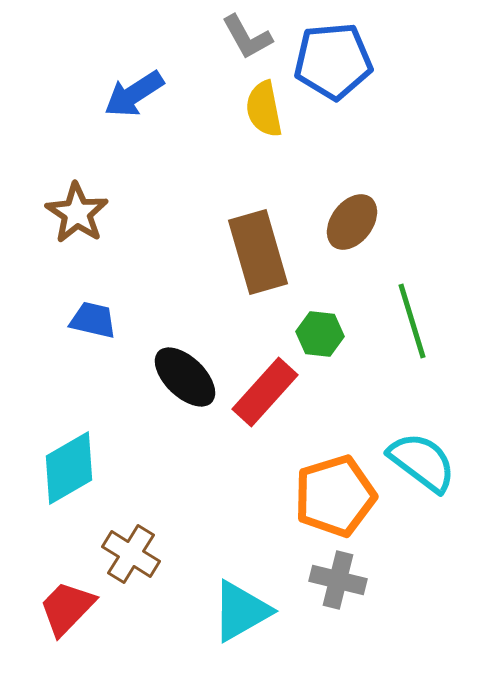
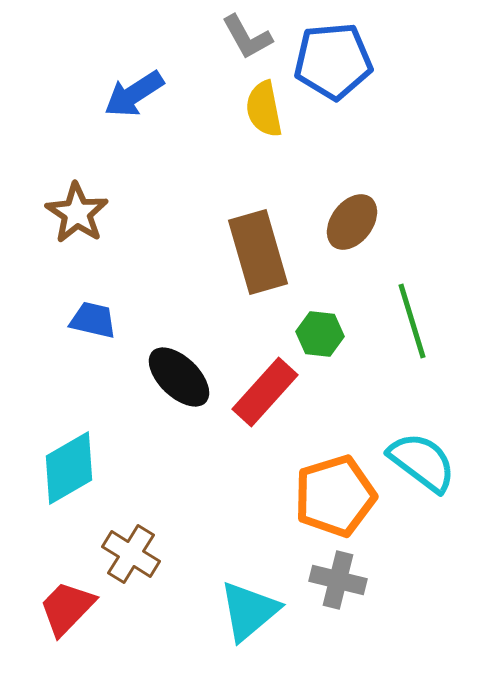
black ellipse: moved 6 px left
cyan triangle: moved 8 px right; rotated 10 degrees counterclockwise
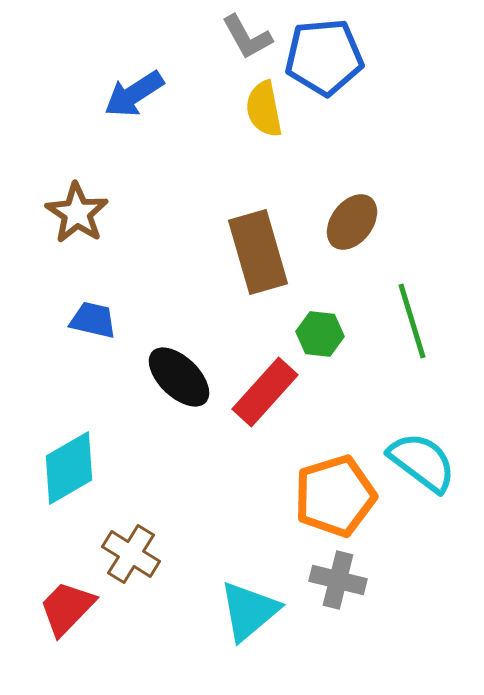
blue pentagon: moved 9 px left, 4 px up
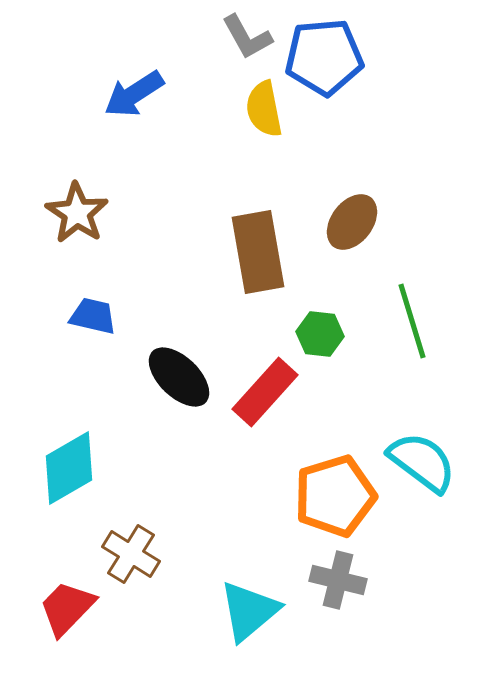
brown rectangle: rotated 6 degrees clockwise
blue trapezoid: moved 4 px up
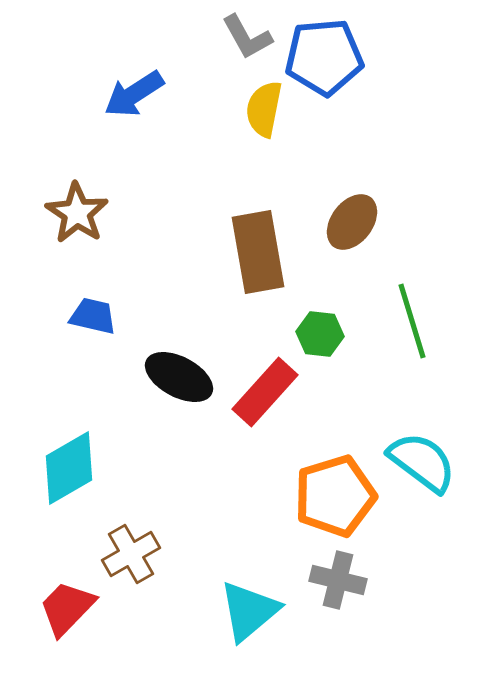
yellow semicircle: rotated 22 degrees clockwise
black ellipse: rotated 16 degrees counterclockwise
brown cross: rotated 28 degrees clockwise
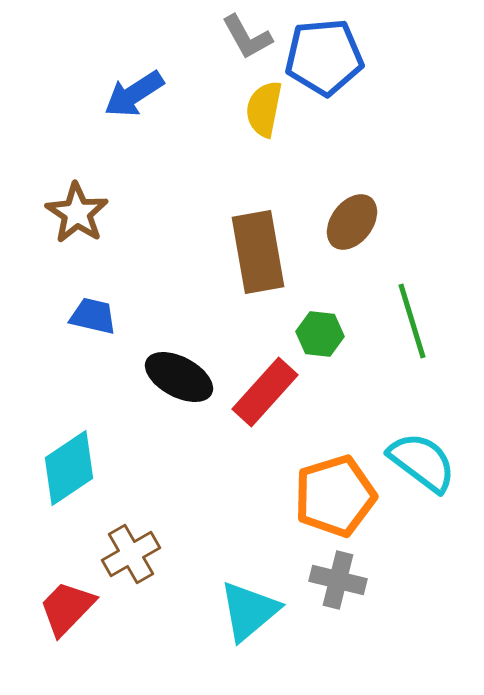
cyan diamond: rotated 4 degrees counterclockwise
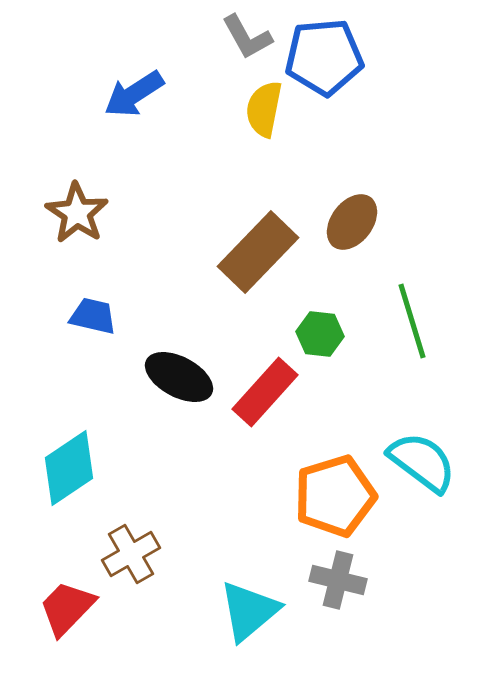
brown rectangle: rotated 54 degrees clockwise
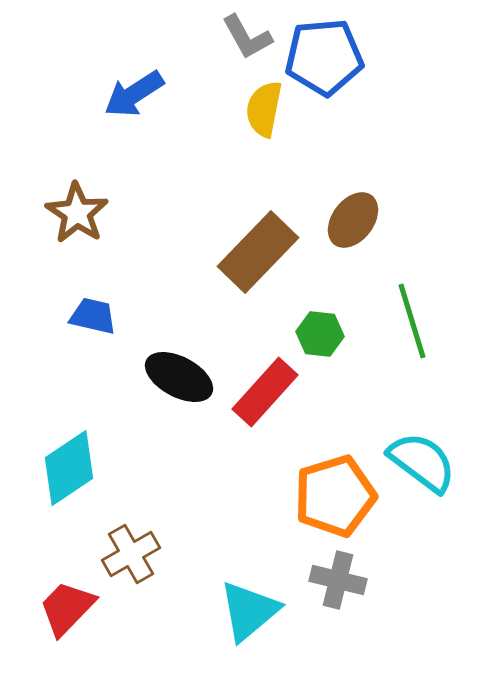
brown ellipse: moved 1 px right, 2 px up
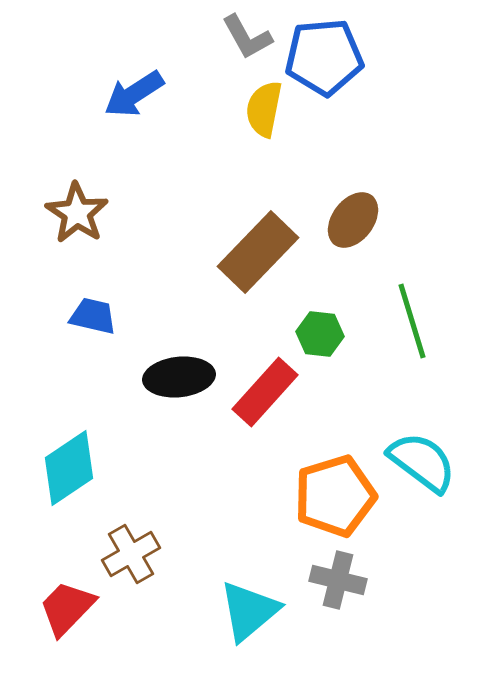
black ellipse: rotated 34 degrees counterclockwise
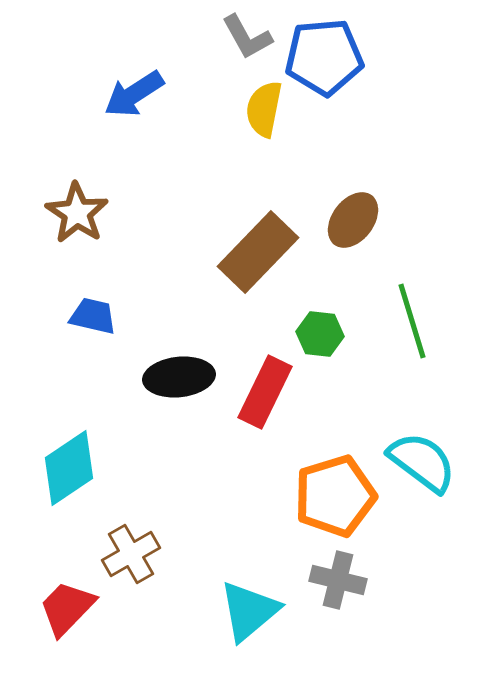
red rectangle: rotated 16 degrees counterclockwise
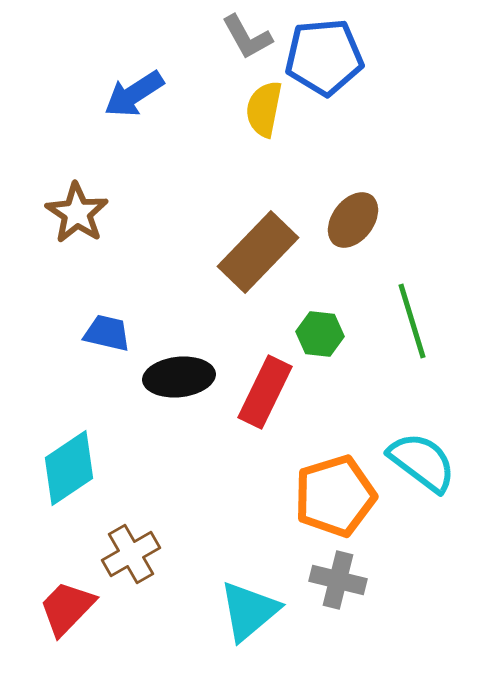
blue trapezoid: moved 14 px right, 17 px down
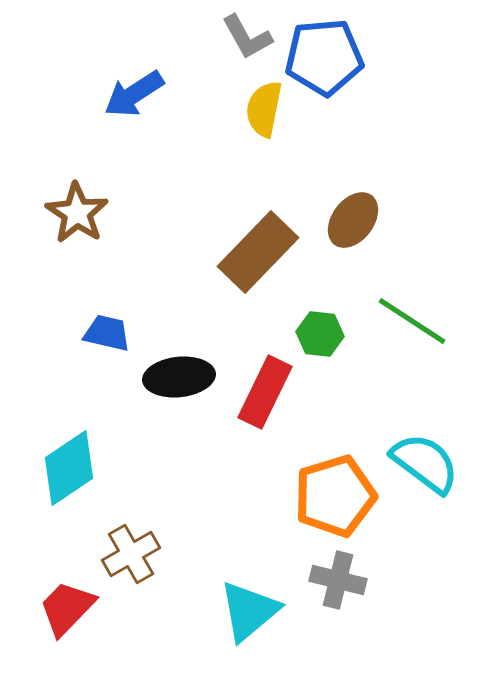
green line: rotated 40 degrees counterclockwise
cyan semicircle: moved 3 px right, 1 px down
